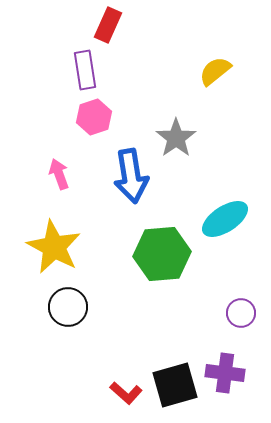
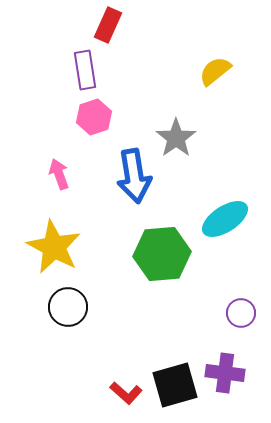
blue arrow: moved 3 px right
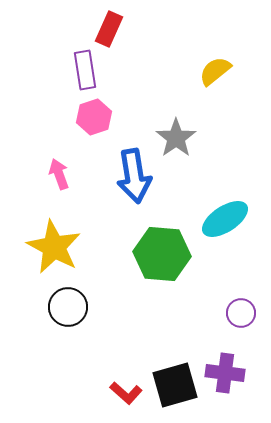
red rectangle: moved 1 px right, 4 px down
green hexagon: rotated 10 degrees clockwise
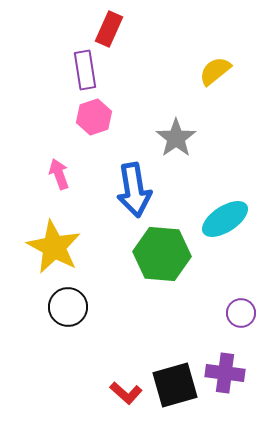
blue arrow: moved 14 px down
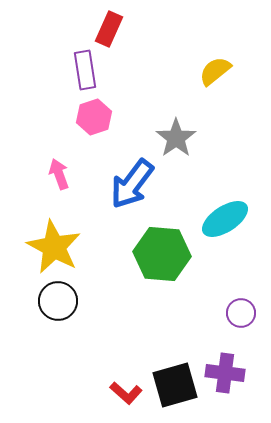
blue arrow: moved 2 px left, 6 px up; rotated 46 degrees clockwise
black circle: moved 10 px left, 6 px up
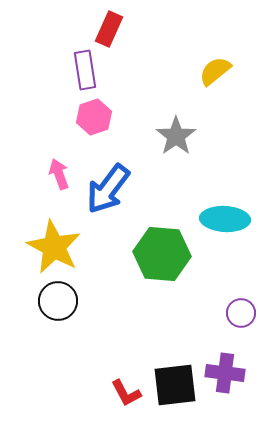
gray star: moved 2 px up
blue arrow: moved 24 px left, 5 px down
cyan ellipse: rotated 36 degrees clockwise
black square: rotated 9 degrees clockwise
red L-shape: rotated 20 degrees clockwise
